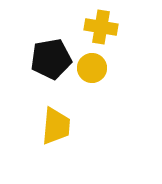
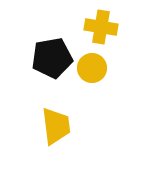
black pentagon: moved 1 px right, 1 px up
yellow trapezoid: rotated 12 degrees counterclockwise
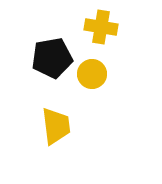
yellow circle: moved 6 px down
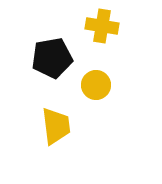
yellow cross: moved 1 px right, 1 px up
yellow circle: moved 4 px right, 11 px down
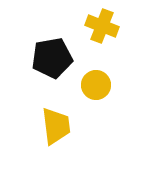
yellow cross: rotated 12 degrees clockwise
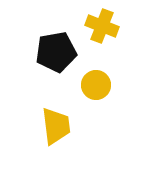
black pentagon: moved 4 px right, 6 px up
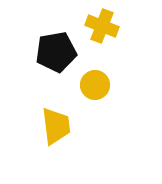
yellow circle: moved 1 px left
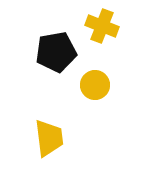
yellow trapezoid: moved 7 px left, 12 px down
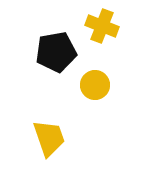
yellow trapezoid: rotated 12 degrees counterclockwise
